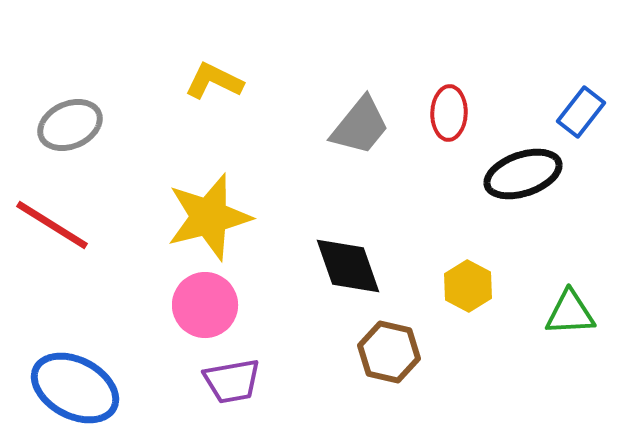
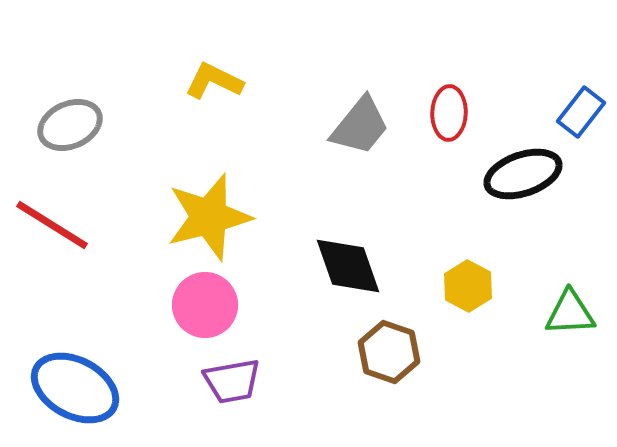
brown hexagon: rotated 6 degrees clockwise
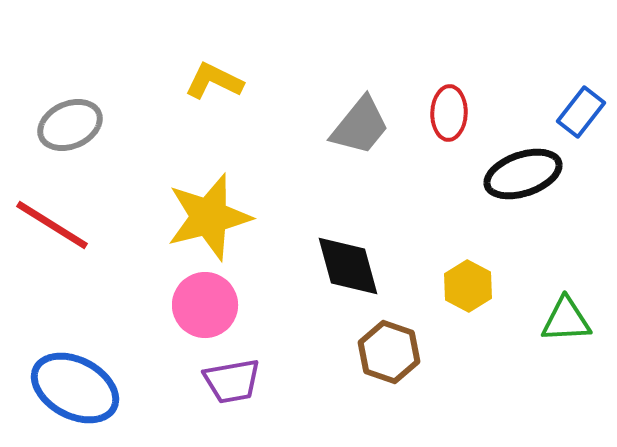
black diamond: rotated 4 degrees clockwise
green triangle: moved 4 px left, 7 px down
